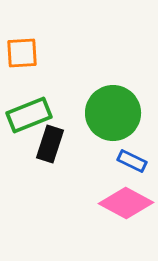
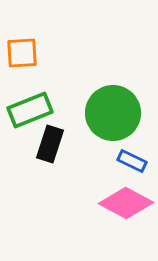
green rectangle: moved 1 px right, 5 px up
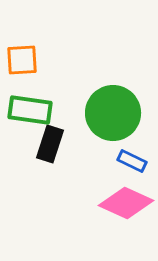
orange square: moved 7 px down
green rectangle: rotated 30 degrees clockwise
pink diamond: rotated 4 degrees counterclockwise
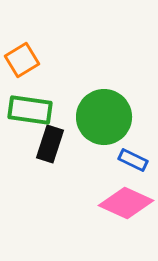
orange square: rotated 28 degrees counterclockwise
green circle: moved 9 px left, 4 px down
blue rectangle: moved 1 px right, 1 px up
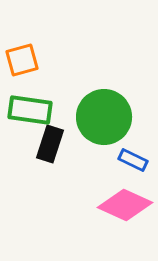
orange square: rotated 16 degrees clockwise
pink diamond: moved 1 px left, 2 px down
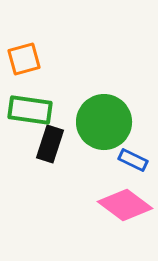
orange square: moved 2 px right, 1 px up
green circle: moved 5 px down
pink diamond: rotated 12 degrees clockwise
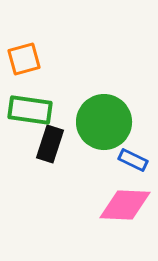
pink diamond: rotated 34 degrees counterclockwise
